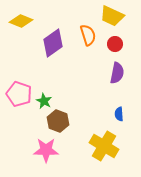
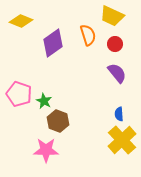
purple semicircle: rotated 50 degrees counterclockwise
yellow cross: moved 18 px right, 6 px up; rotated 16 degrees clockwise
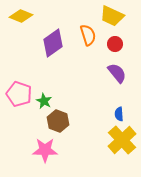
yellow diamond: moved 5 px up
pink star: moved 1 px left
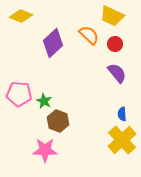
orange semicircle: moved 1 px right; rotated 30 degrees counterclockwise
purple diamond: rotated 8 degrees counterclockwise
pink pentagon: rotated 15 degrees counterclockwise
blue semicircle: moved 3 px right
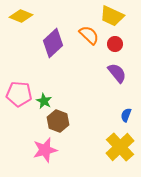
blue semicircle: moved 4 px right, 1 px down; rotated 24 degrees clockwise
yellow cross: moved 2 px left, 7 px down
pink star: rotated 15 degrees counterclockwise
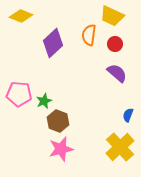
orange semicircle: rotated 125 degrees counterclockwise
purple semicircle: rotated 10 degrees counterclockwise
green star: rotated 21 degrees clockwise
blue semicircle: moved 2 px right
pink star: moved 16 px right, 1 px up
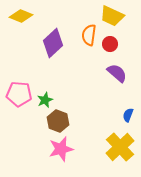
red circle: moved 5 px left
green star: moved 1 px right, 1 px up
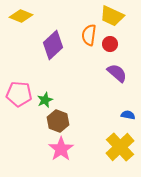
purple diamond: moved 2 px down
blue semicircle: rotated 80 degrees clockwise
pink star: rotated 20 degrees counterclockwise
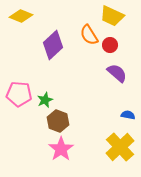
orange semicircle: rotated 40 degrees counterclockwise
red circle: moved 1 px down
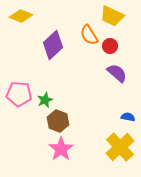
red circle: moved 1 px down
blue semicircle: moved 2 px down
